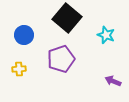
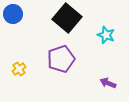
blue circle: moved 11 px left, 21 px up
yellow cross: rotated 32 degrees counterclockwise
purple arrow: moved 5 px left, 2 px down
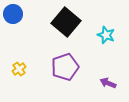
black square: moved 1 px left, 4 px down
purple pentagon: moved 4 px right, 8 px down
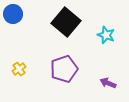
purple pentagon: moved 1 px left, 2 px down
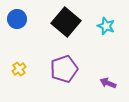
blue circle: moved 4 px right, 5 px down
cyan star: moved 9 px up
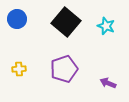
yellow cross: rotated 32 degrees clockwise
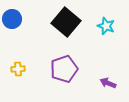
blue circle: moved 5 px left
yellow cross: moved 1 px left
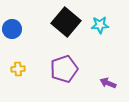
blue circle: moved 10 px down
cyan star: moved 6 px left, 1 px up; rotated 24 degrees counterclockwise
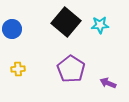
purple pentagon: moved 7 px right; rotated 20 degrees counterclockwise
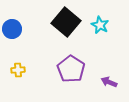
cyan star: rotated 30 degrees clockwise
yellow cross: moved 1 px down
purple arrow: moved 1 px right, 1 px up
